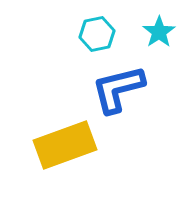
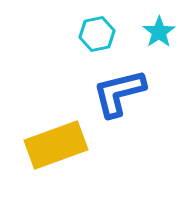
blue L-shape: moved 1 px right, 4 px down
yellow rectangle: moved 9 px left
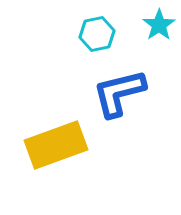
cyan star: moved 7 px up
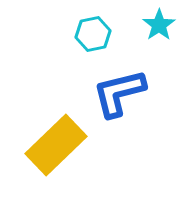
cyan hexagon: moved 4 px left
yellow rectangle: rotated 24 degrees counterclockwise
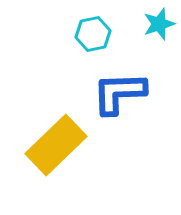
cyan star: moved 1 px up; rotated 16 degrees clockwise
blue L-shape: rotated 12 degrees clockwise
